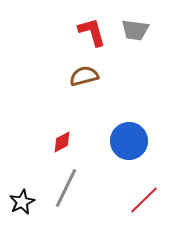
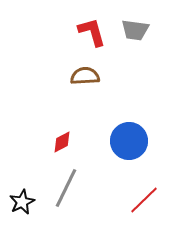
brown semicircle: moved 1 px right; rotated 12 degrees clockwise
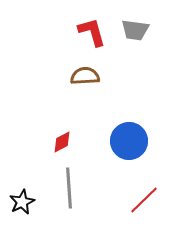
gray line: moved 3 px right; rotated 30 degrees counterclockwise
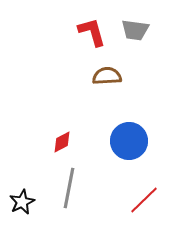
brown semicircle: moved 22 px right
gray line: rotated 15 degrees clockwise
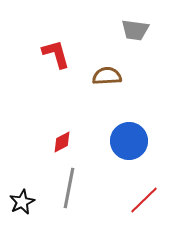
red L-shape: moved 36 px left, 22 px down
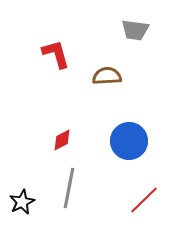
red diamond: moved 2 px up
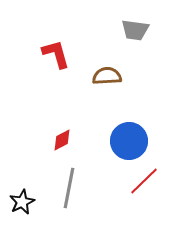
red line: moved 19 px up
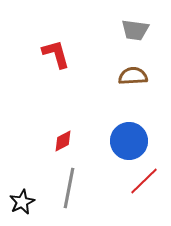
brown semicircle: moved 26 px right
red diamond: moved 1 px right, 1 px down
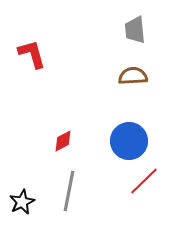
gray trapezoid: rotated 76 degrees clockwise
red L-shape: moved 24 px left
gray line: moved 3 px down
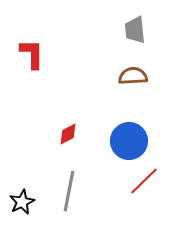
red L-shape: rotated 16 degrees clockwise
red diamond: moved 5 px right, 7 px up
